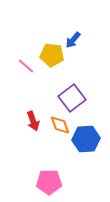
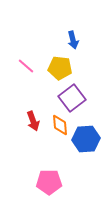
blue arrow: rotated 54 degrees counterclockwise
yellow pentagon: moved 8 px right, 13 px down
orange diamond: rotated 15 degrees clockwise
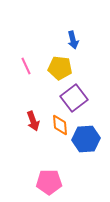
pink line: rotated 24 degrees clockwise
purple square: moved 2 px right
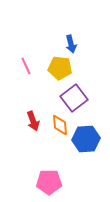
blue arrow: moved 2 px left, 4 px down
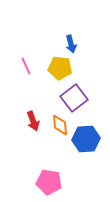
pink pentagon: rotated 10 degrees clockwise
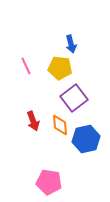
blue hexagon: rotated 8 degrees counterclockwise
